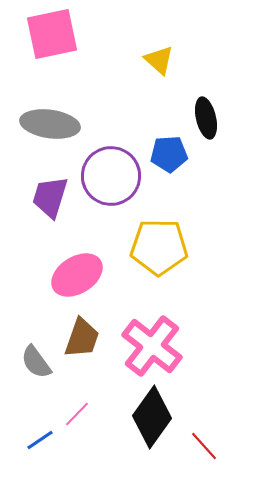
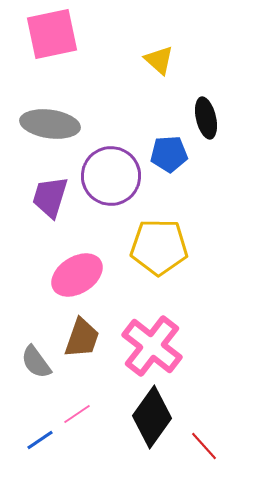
pink line: rotated 12 degrees clockwise
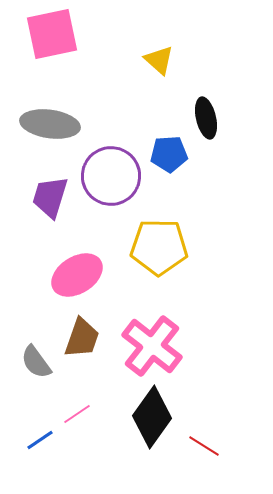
red line: rotated 16 degrees counterclockwise
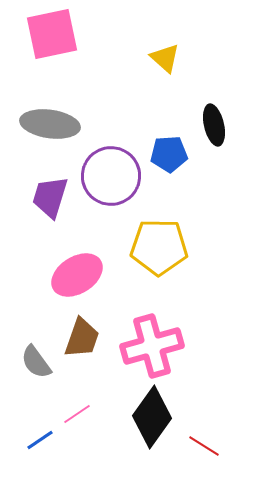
yellow triangle: moved 6 px right, 2 px up
black ellipse: moved 8 px right, 7 px down
pink cross: rotated 36 degrees clockwise
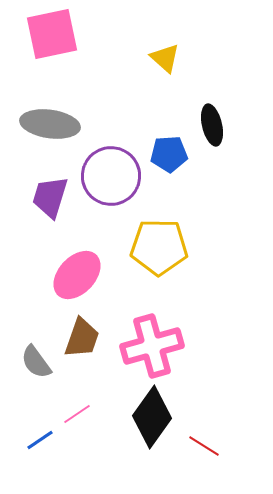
black ellipse: moved 2 px left
pink ellipse: rotated 15 degrees counterclockwise
